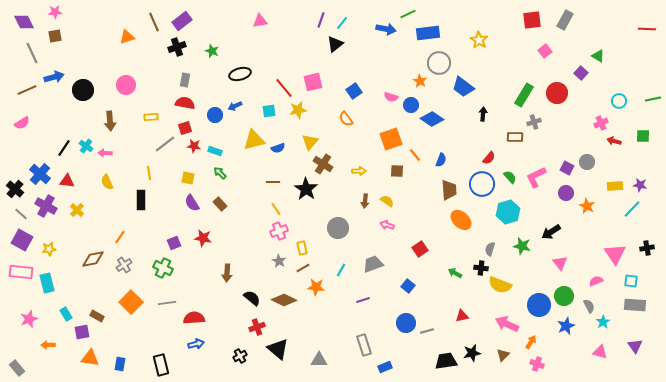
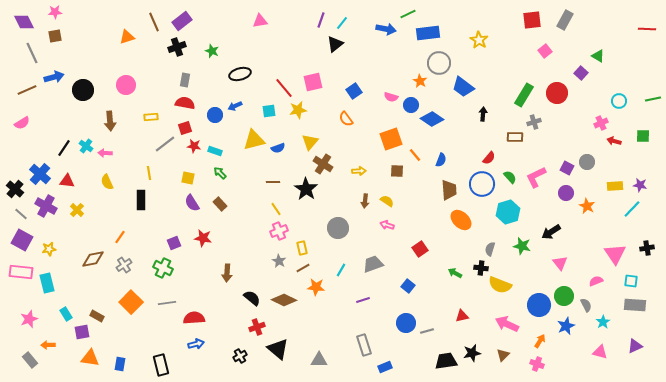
gray semicircle at (589, 306): moved 3 px left, 1 px up
orange arrow at (531, 342): moved 9 px right, 1 px up
purple triangle at (635, 346): rotated 42 degrees clockwise
gray rectangle at (17, 368): moved 13 px right, 8 px up
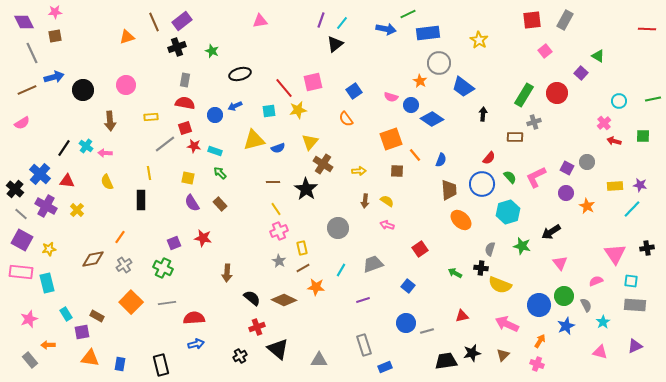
pink cross at (601, 123): moved 3 px right; rotated 16 degrees counterclockwise
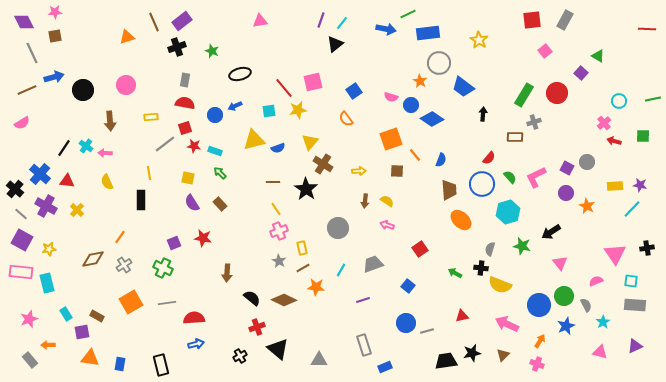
orange square at (131, 302): rotated 15 degrees clockwise
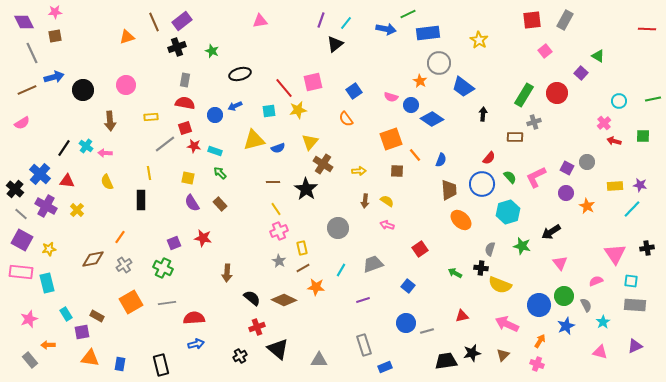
cyan line at (342, 23): moved 4 px right
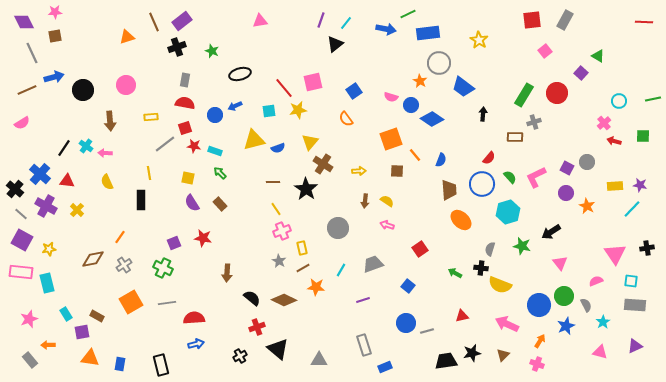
red line at (647, 29): moved 3 px left, 7 px up
pink cross at (279, 231): moved 3 px right
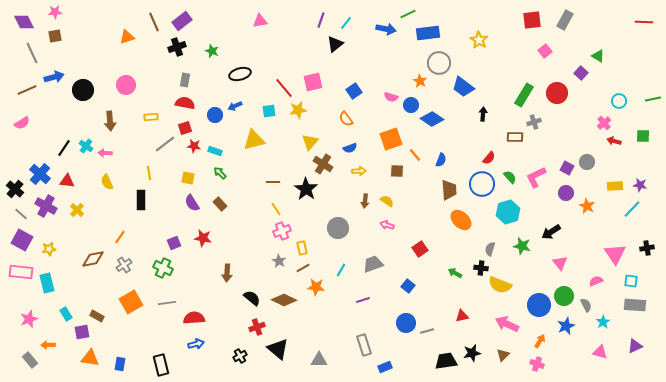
blue semicircle at (278, 148): moved 72 px right
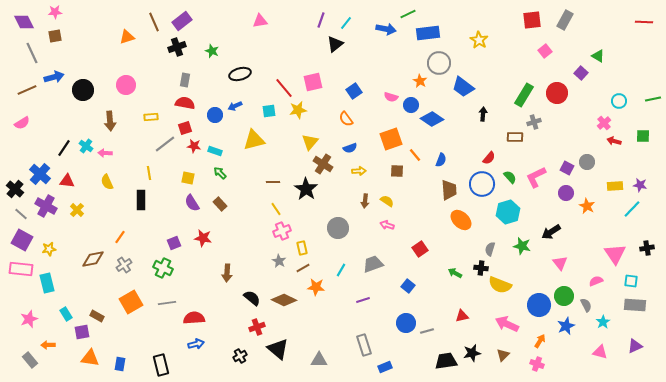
pink rectangle at (21, 272): moved 3 px up
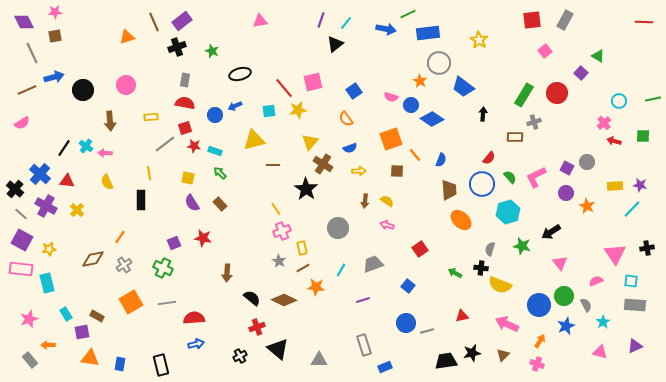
brown line at (273, 182): moved 17 px up
